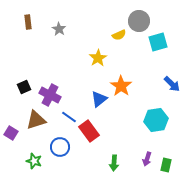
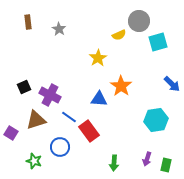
blue triangle: rotated 42 degrees clockwise
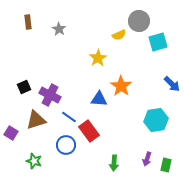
blue circle: moved 6 px right, 2 px up
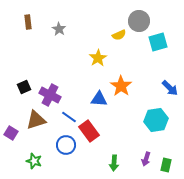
blue arrow: moved 2 px left, 4 px down
purple arrow: moved 1 px left
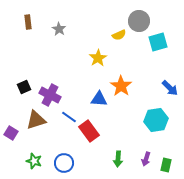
blue circle: moved 2 px left, 18 px down
green arrow: moved 4 px right, 4 px up
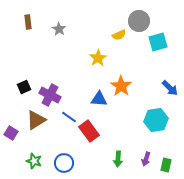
brown triangle: rotated 15 degrees counterclockwise
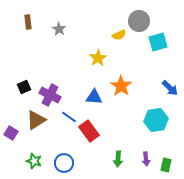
blue triangle: moved 5 px left, 2 px up
purple arrow: rotated 24 degrees counterclockwise
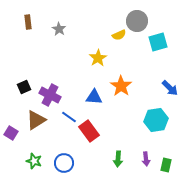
gray circle: moved 2 px left
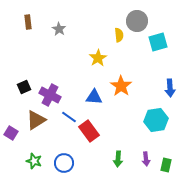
yellow semicircle: rotated 72 degrees counterclockwise
blue arrow: rotated 42 degrees clockwise
